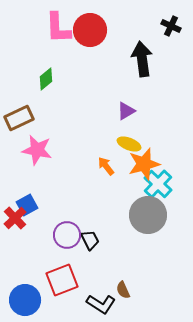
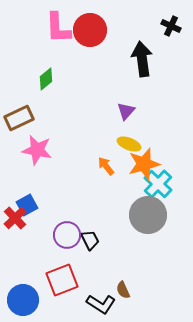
purple triangle: rotated 18 degrees counterclockwise
blue circle: moved 2 px left
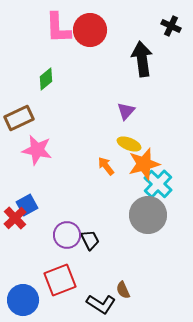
red square: moved 2 px left
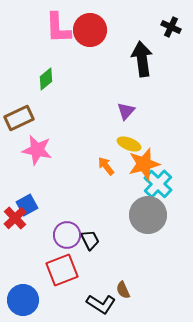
black cross: moved 1 px down
red square: moved 2 px right, 10 px up
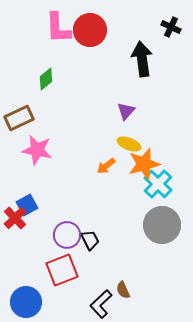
orange arrow: rotated 90 degrees counterclockwise
gray circle: moved 14 px right, 10 px down
blue circle: moved 3 px right, 2 px down
black L-shape: rotated 104 degrees clockwise
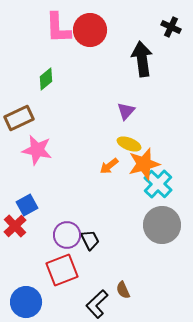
orange arrow: moved 3 px right
red cross: moved 8 px down
black L-shape: moved 4 px left
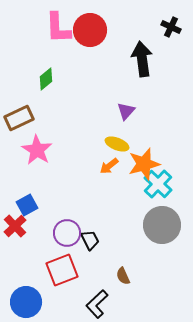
yellow ellipse: moved 12 px left
pink star: rotated 20 degrees clockwise
purple circle: moved 2 px up
brown semicircle: moved 14 px up
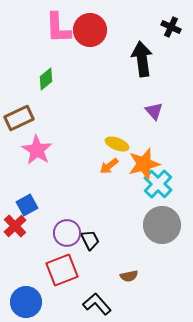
purple triangle: moved 28 px right; rotated 24 degrees counterclockwise
brown semicircle: moved 6 px right; rotated 78 degrees counterclockwise
black L-shape: rotated 92 degrees clockwise
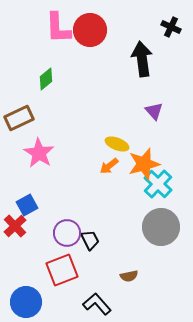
pink star: moved 2 px right, 3 px down
gray circle: moved 1 px left, 2 px down
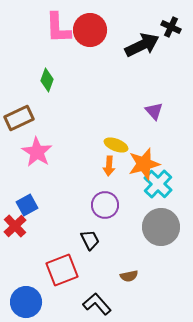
black arrow: moved 14 px up; rotated 72 degrees clockwise
green diamond: moved 1 px right, 1 px down; rotated 30 degrees counterclockwise
yellow ellipse: moved 1 px left, 1 px down
pink star: moved 2 px left, 1 px up
orange arrow: rotated 48 degrees counterclockwise
purple circle: moved 38 px right, 28 px up
